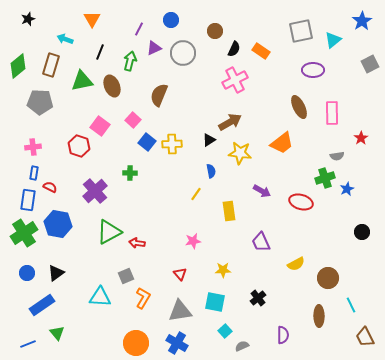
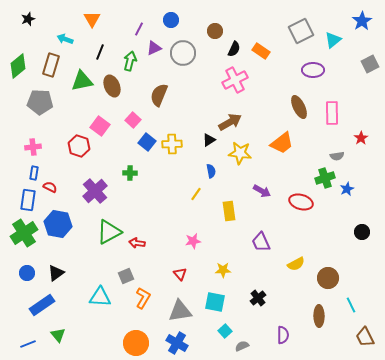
gray square at (301, 31): rotated 15 degrees counterclockwise
green triangle at (57, 333): moved 1 px right, 2 px down
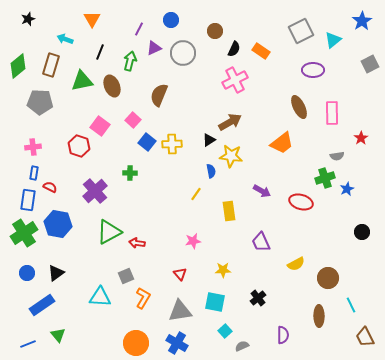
yellow star at (240, 153): moved 9 px left, 3 px down
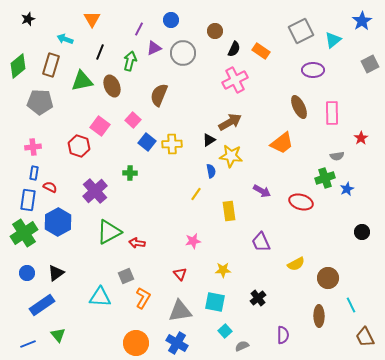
blue hexagon at (58, 224): moved 2 px up; rotated 20 degrees clockwise
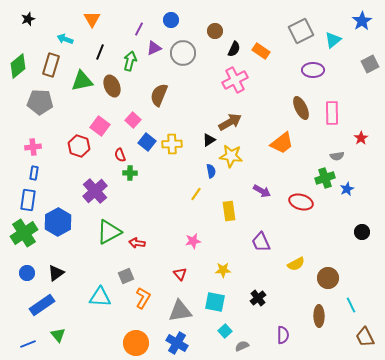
brown ellipse at (299, 107): moved 2 px right, 1 px down
red semicircle at (50, 187): moved 70 px right, 32 px up; rotated 136 degrees counterclockwise
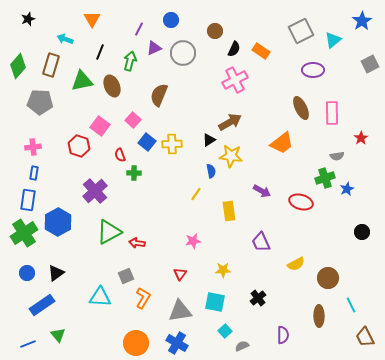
green diamond at (18, 66): rotated 10 degrees counterclockwise
green cross at (130, 173): moved 4 px right
red triangle at (180, 274): rotated 16 degrees clockwise
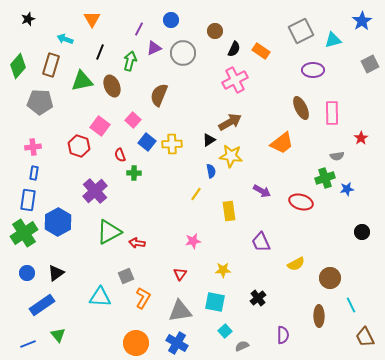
cyan triangle at (333, 40): rotated 24 degrees clockwise
blue star at (347, 189): rotated 16 degrees clockwise
brown circle at (328, 278): moved 2 px right
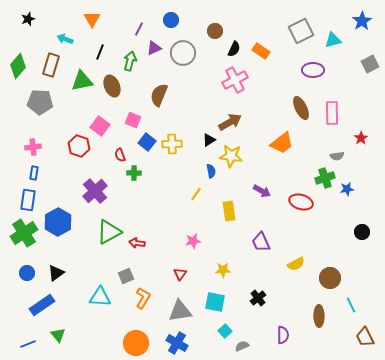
pink square at (133, 120): rotated 21 degrees counterclockwise
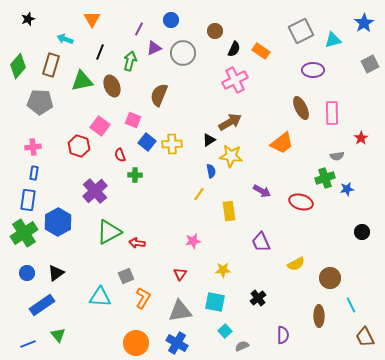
blue star at (362, 21): moved 2 px right, 2 px down
green cross at (134, 173): moved 1 px right, 2 px down
yellow line at (196, 194): moved 3 px right
